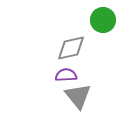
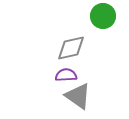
green circle: moved 4 px up
gray triangle: rotated 16 degrees counterclockwise
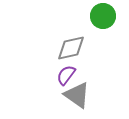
purple semicircle: rotated 50 degrees counterclockwise
gray triangle: moved 1 px left, 1 px up
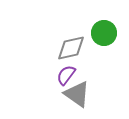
green circle: moved 1 px right, 17 px down
gray triangle: moved 1 px up
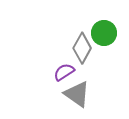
gray diamond: moved 11 px right; rotated 48 degrees counterclockwise
purple semicircle: moved 2 px left, 3 px up; rotated 20 degrees clockwise
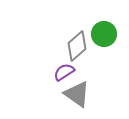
green circle: moved 1 px down
gray diamond: moved 5 px left, 2 px up; rotated 20 degrees clockwise
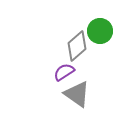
green circle: moved 4 px left, 3 px up
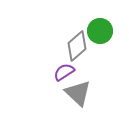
gray triangle: moved 1 px right, 1 px up; rotated 8 degrees clockwise
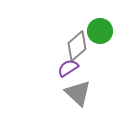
purple semicircle: moved 4 px right, 4 px up
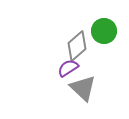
green circle: moved 4 px right
gray triangle: moved 5 px right, 5 px up
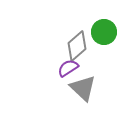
green circle: moved 1 px down
